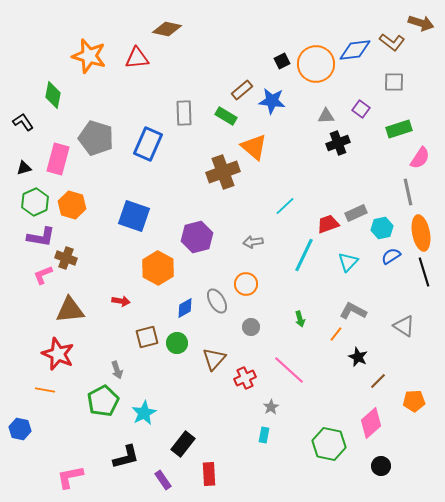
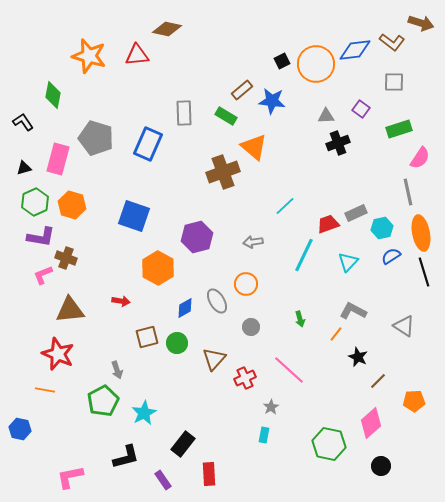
red triangle at (137, 58): moved 3 px up
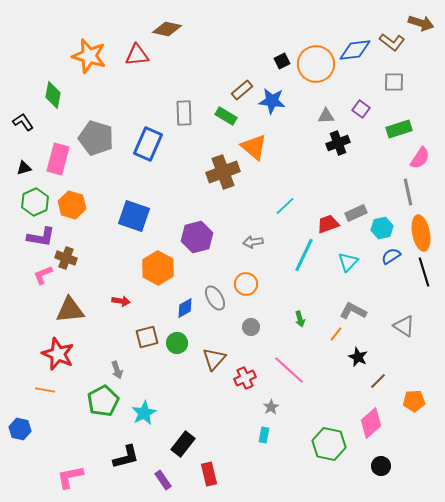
gray ellipse at (217, 301): moved 2 px left, 3 px up
red rectangle at (209, 474): rotated 10 degrees counterclockwise
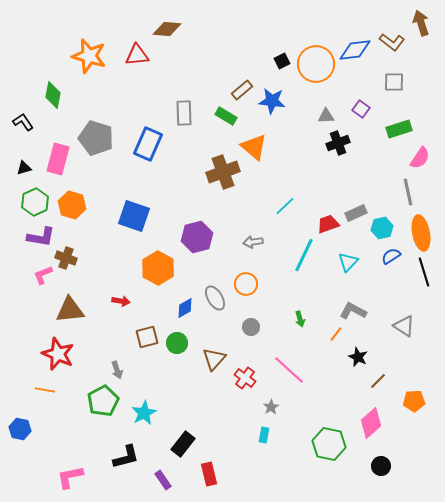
brown arrow at (421, 23): rotated 125 degrees counterclockwise
brown diamond at (167, 29): rotated 8 degrees counterclockwise
red cross at (245, 378): rotated 30 degrees counterclockwise
